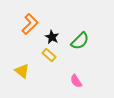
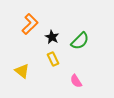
yellow rectangle: moved 4 px right, 4 px down; rotated 24 degrees clockwise
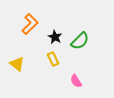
black star: moved 3 px right
yellow triangle: moved 5 px left, 7 px up
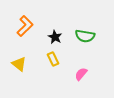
orange L-shape: moved 5 px left, 2 px down
green semicircle: moved 5 px right, 5 px up; rotated 54 degrees clockwise
yellow triangle: moved 2 px right
pink semicircle: moved 5 px right, 7 px up; rotated 72 degrees clockwise
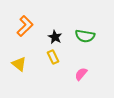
yellow rectangle: moved 2 px up
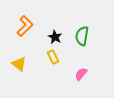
green semicircle: moved 3 px left; rotated 90 degrees clockwise
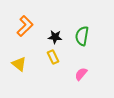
black star: rotated 24 degrees counterclockwise
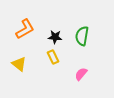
orange L-shape: moved 3 px down; rotated 15 degrees clockwise
